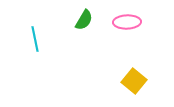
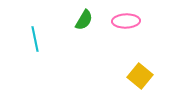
pink ellipse: moved 1 px left, 1 px up
yellow square: moved 6 px right, 5 px up
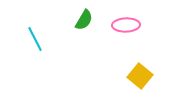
pink ellipse: moved 4 px down
cyan line: rotated 15 degrees counterclockwise
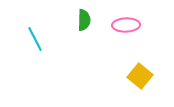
green semicircle: rotated 30 degrees counterclockwise
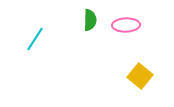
green semicircle: moved 6 px right
cyan line: rotated 60 degrees clockwise
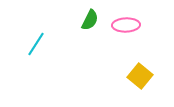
green semicircle: rotated 25 degrees clockwise
cyan line: moved 1 px right, 5 px down
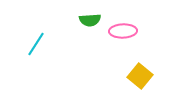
green semicircle: rotated 60 degrees clockwise
pink ellipse: moved 3 px left, 6 px down
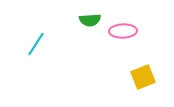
yellow square: moved 3 px right, 1 px down; rotated 30 degrees clockwise
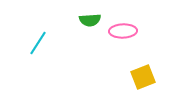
cyan line: moved 2 px right, 1 px up
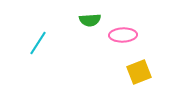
pink ellipse: moved 4 px down
yellow square: moved 4 px left, 5 px up
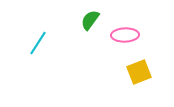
green semicircle: rotated 130 degrees clockwise
pink ellipse: moved 2 px right
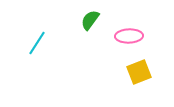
pink ellipse: moved 4 px right, 1 px down
cyan line: moved 1 px left
